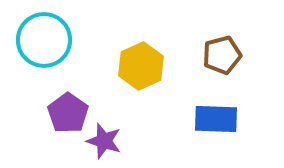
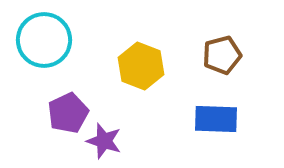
yellow hexagon: rotated 15 degrees counterclockwise
purple pentagon: rotated 12 degrees clockwise
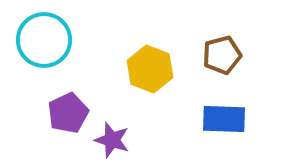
yellow hexagon: moved 9 px right, 3 px down
blue rectangle: moved 8 px right
purple star: moved 8 px right, 1 px up
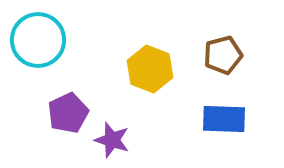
cyan circle: moved 6 px left
brown pentagon: moved 1 px right
